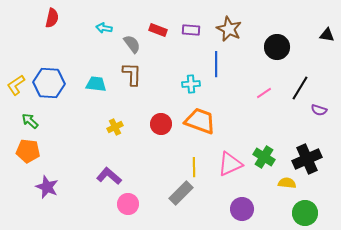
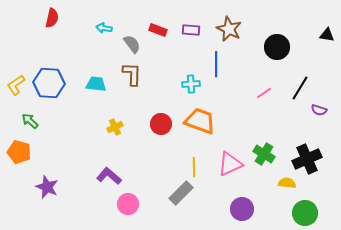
orange pentagon: moved 9 px left, 1 px down; rotated 10 degrees clockwise
green cross: moved 3 px up
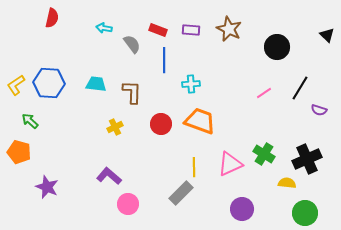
black triangle: rotated 35 degrees clockwise
blue line: moved 52 px left, 4 px up
brown L-shape: moved 18 px down
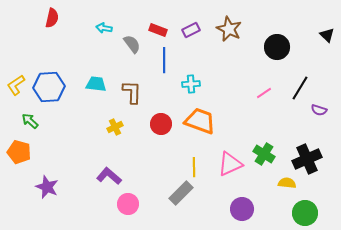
purple rectangle: rotated 30 degrees counterclockwise
blue hexagon: moved 4 px down; rotated 8 degrees counterclockwise
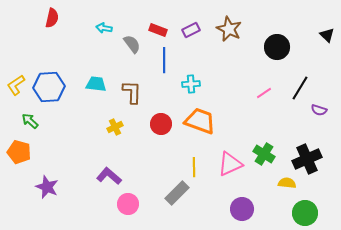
gray rectangle: moved 4 px left
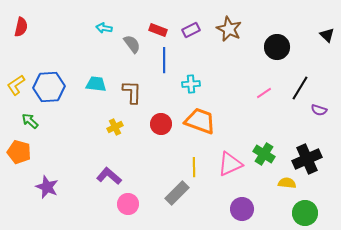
red semicircle: moved 31 px left, 9 px down
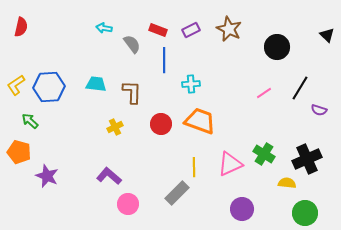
purple star: moved 11 px up
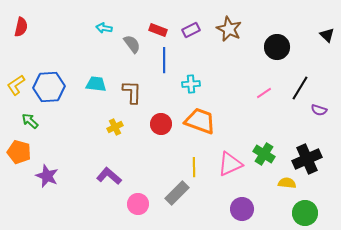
pink circle: moved 10 px right
